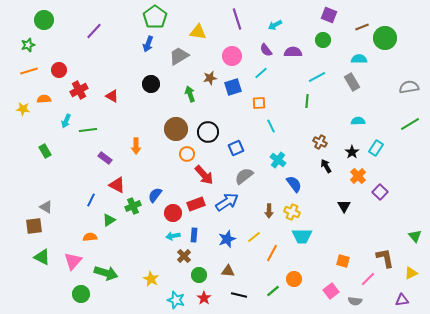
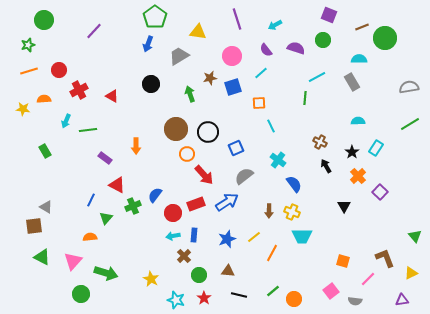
purple semicircle at (293, 52): moved 3 px right, 4 px up; rotated 18 degrees clockwise
green line at (307, 101): moved 2 px left, 3 px up
green triangle at (109, 220): moved 3 px left, 2 px up; rotated 16 degrees counterclockwise
brown L-shape at (385, 258): rotated 10 degrees counterclockwise
orange circle at (294, 279): moved 20 px down
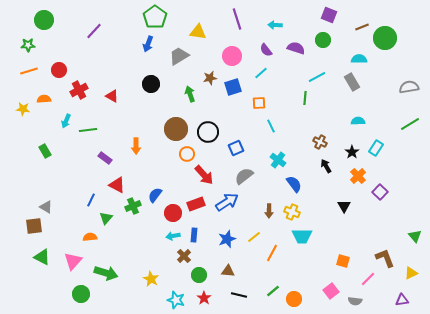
cyan arrow at (275, 25): rotated 32 degrees clockwise
green star at (28, 45): rotated 16 degrees clockwise
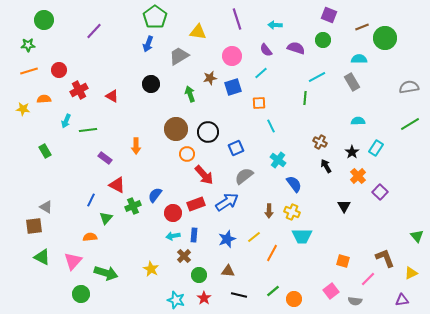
green triangle at (415, 236): moved 2 px right
yellow star at (151, 279): moved 10 px up
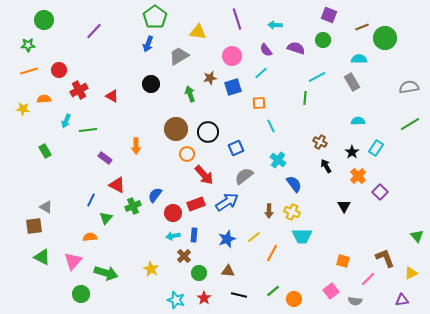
green circle at (199, 275): moved 2 px up
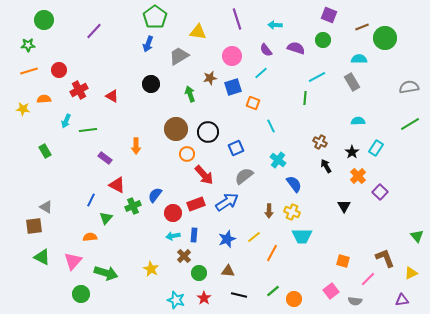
orange square at (259, 103): moved 6 px left; rotated 24 degrees clockwise
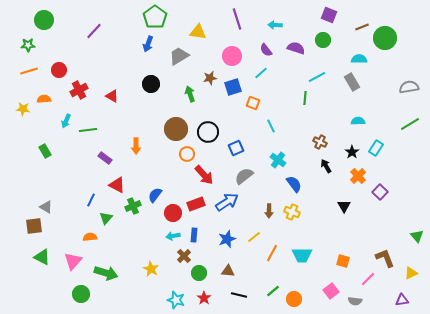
cyan trapezoid at (302, 236): moved 19 px down
